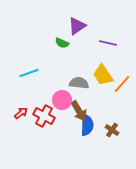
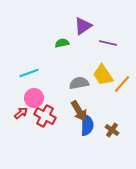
purple triangle: moved 6 px right
green semicircle: rotated 144 degrees clockwise
gray semicircle: rotated 18 degrees counterclockwise
pink circle: moved 28 px left, 2 px up
red cross: moved 1 px right
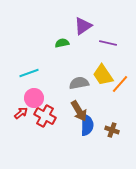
orange line: moved 2 px left
brown cross: rotated 16 degrees counterclockwise
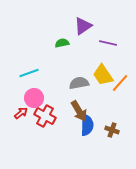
orange line: moved 1 px up
